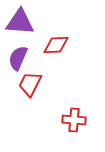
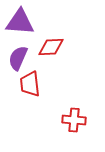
red diamond: moved 5 px left, 2 px down
red trapezoid: rotated 32 degrees counterclockwise
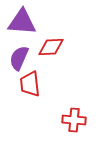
purple triangle: moved 2 px right
purple semicircle: moved 1 px right
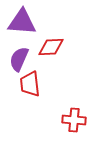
purple semicircle: moved 1 px down
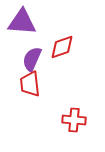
red diamond: moved 11 px right; rotated 16 degrees counterclockwise
purple semicircle: moved 13 px right
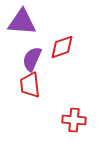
red trapezoid: moved 1 px down
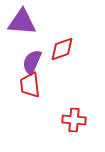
red diamond: moved 2 px down
purple semicircle: moved 3 px down
